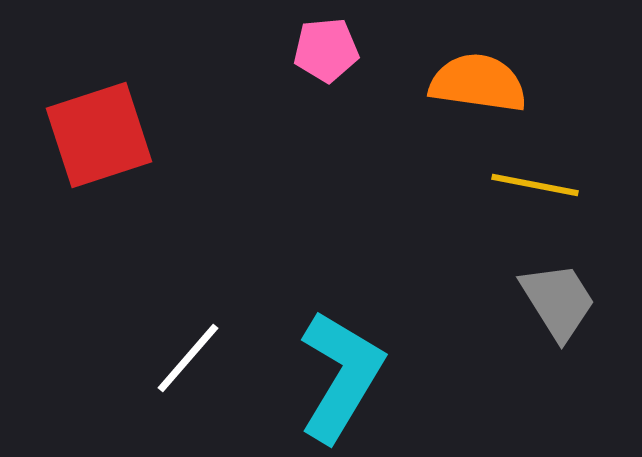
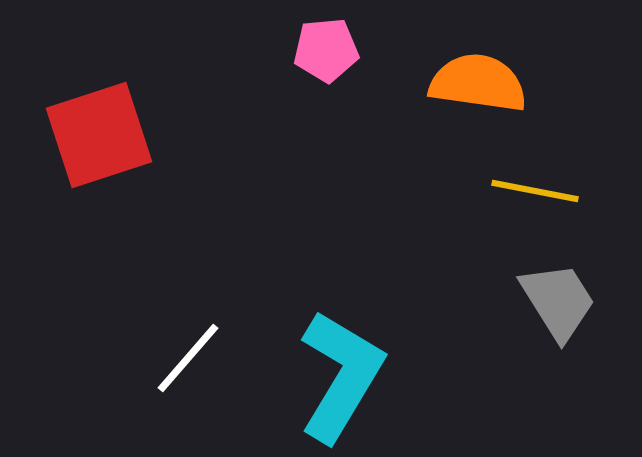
yellow line: moved 6 px down
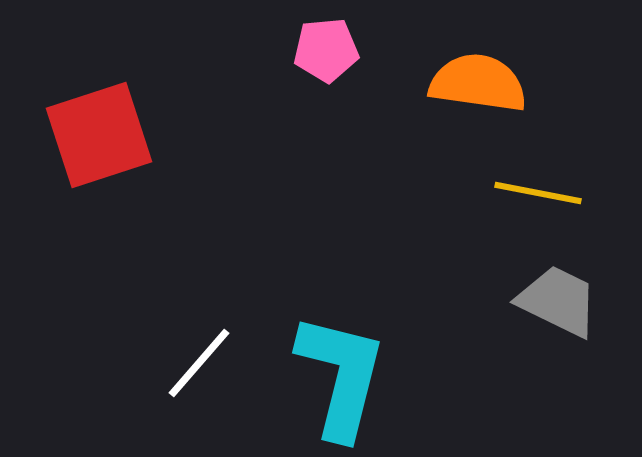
yellow line: moved 3 px right, 2 px down
gray trapezoid: rotated 32 degrees counterclockwise
white line: moved 11 px right, 5 px down
cyan L-shape: rotated 17 degrees counterclockwise
